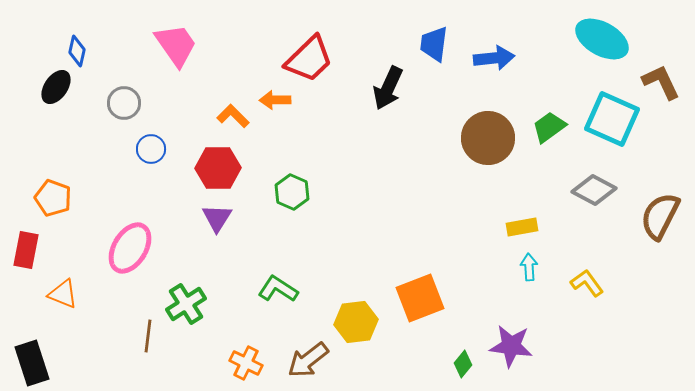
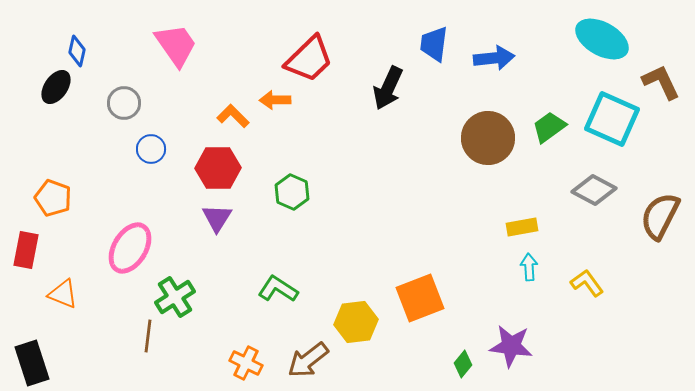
green cross: moved 11 px left, 7 px up
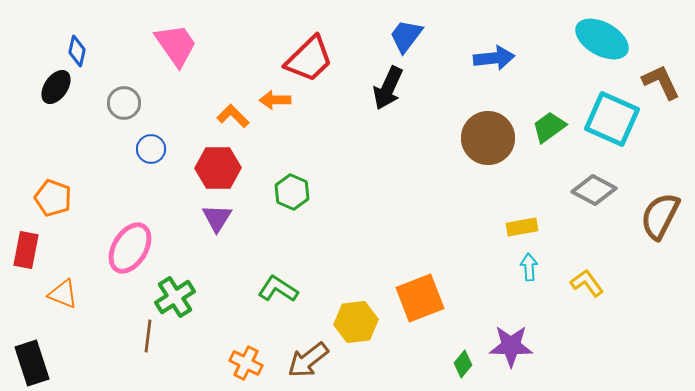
blue trapezoid: moved 28 px left, 8 px up; rotated 30 degrees clockwise
purple star: rotated 6 degrees counterclockwise
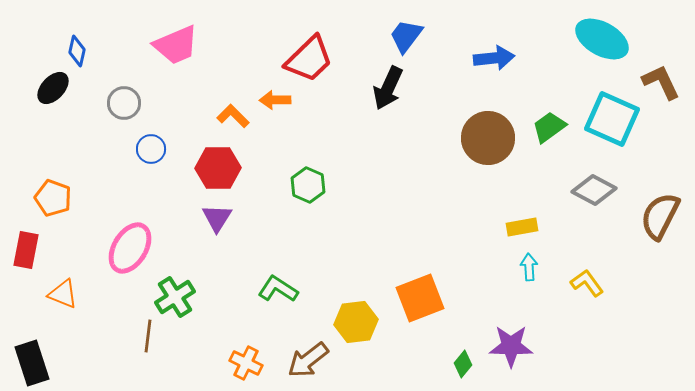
pink trapezoid: rotated 102 degrees clockwise
black ellipse: moved 3 px left, 1 px down; rotated 8 degrees clockwise
green hexagon: moved 16 px right, 7 px up
